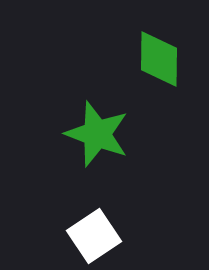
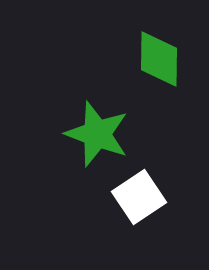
white square: moved 45 px right, 39 px up
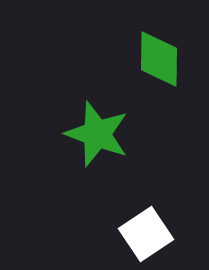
white square: moved 7 px right, 37 px down
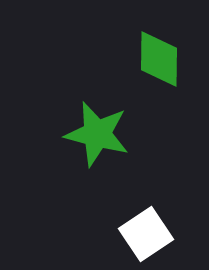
green star: rotated 6 degrees counterclockwise
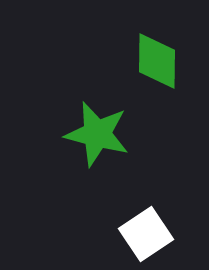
green diamond: moved 2 px left, 2 px down
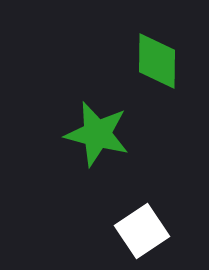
white square: moved 4 px left, 3 px up
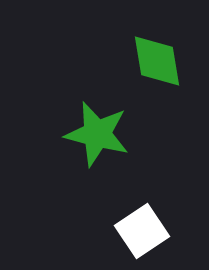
green diamond: rotated 10 degrees counterclockwise
